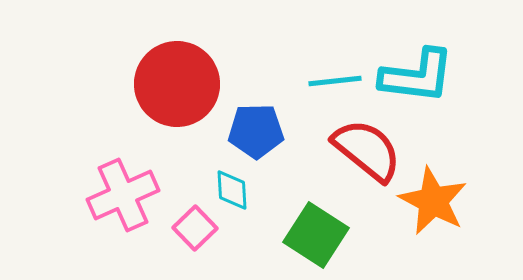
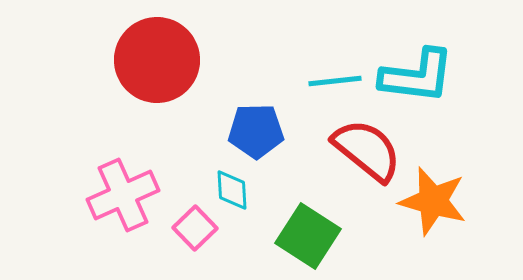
red circle: moved 20 px left, 24 px up
orange star: rotated 12 degrees counterclockwise
green square: moved 8 px left, 1 px down
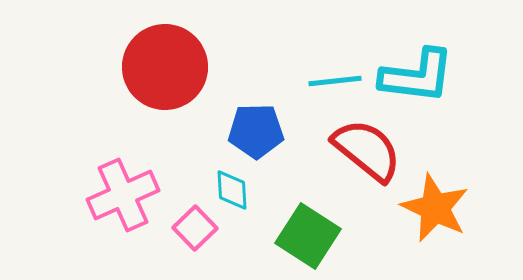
red circle: moved 8 px right, 7 px down
orange star: moved 2 px right, 7 px down; rotated 10 degrees clockwise
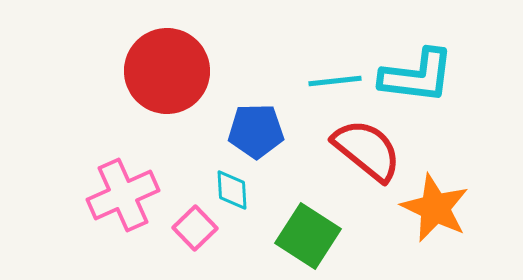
red circle: moved 2 px right, 4 px down
